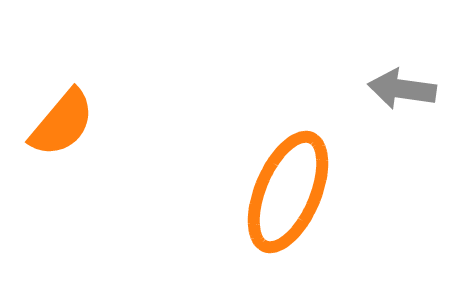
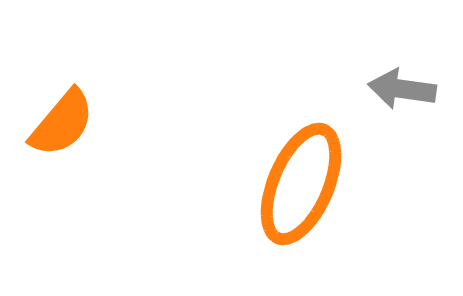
orange ellipse: moved 13 px right, 8 px up
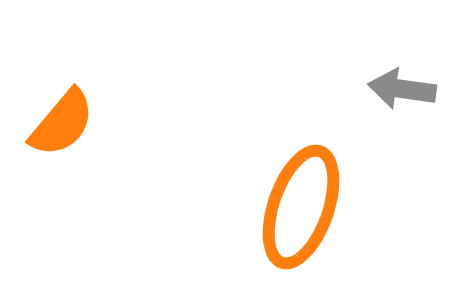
orange ellipse: moved 23 px down; rotated 4 degrees counterclockwise
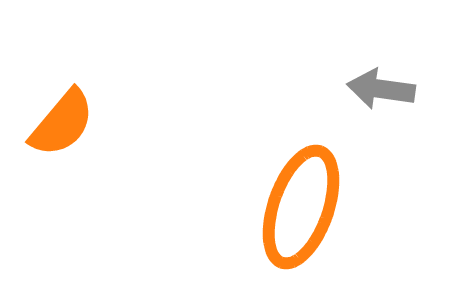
gray arrow: moved 21 px left
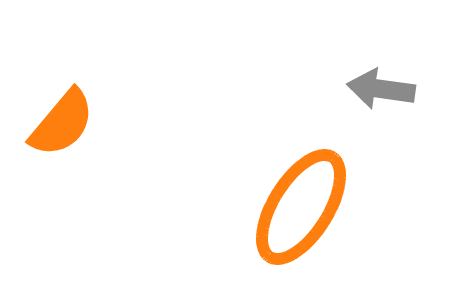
orange ellipse: rotated 13 degrees clockwise
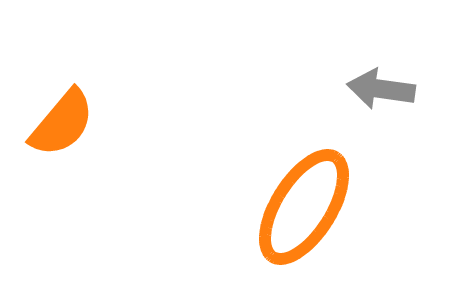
orange ellipse: moved 3 px right
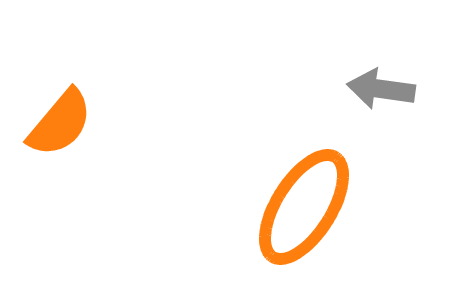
orange semicircle: moved 2 px left
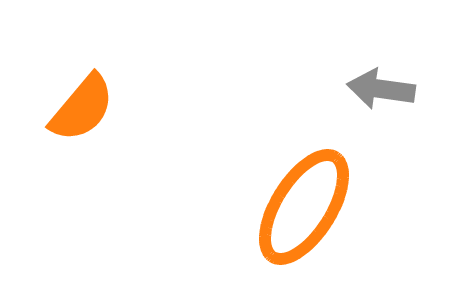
orange semicircle: moved 22 px right, 15 px up
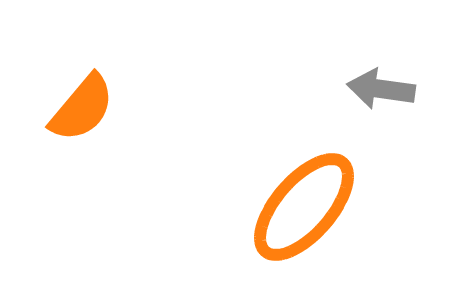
orange ellipse: rotated 9 degrees clockwise
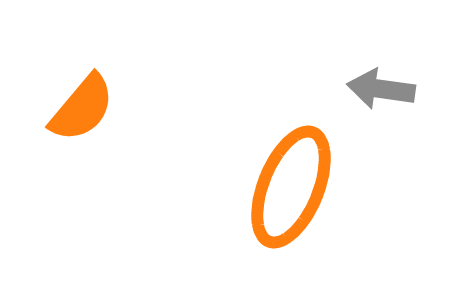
orange ellipse: moved 13 px left, 20 px up; rotated 19 degrees counterclockwise
